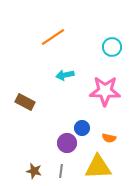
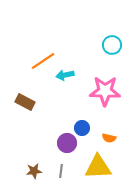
orange line: moved 10 px left, 24 px down
cyan circle: moved 2 px up
brown star: rotated 21 degrees counterclockwise
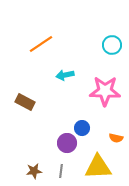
orange line: moved 2 px left, 17 px up
orange semicircle: moved 7 px right
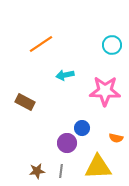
brown star: moved 3 px right
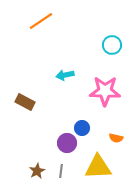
orange line: moved 23 px up
brown star: rotated 21 degrees counterclockwise
